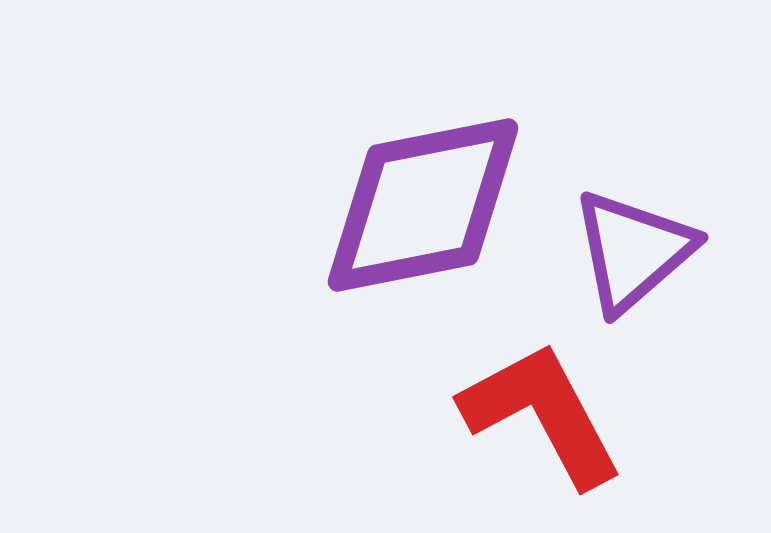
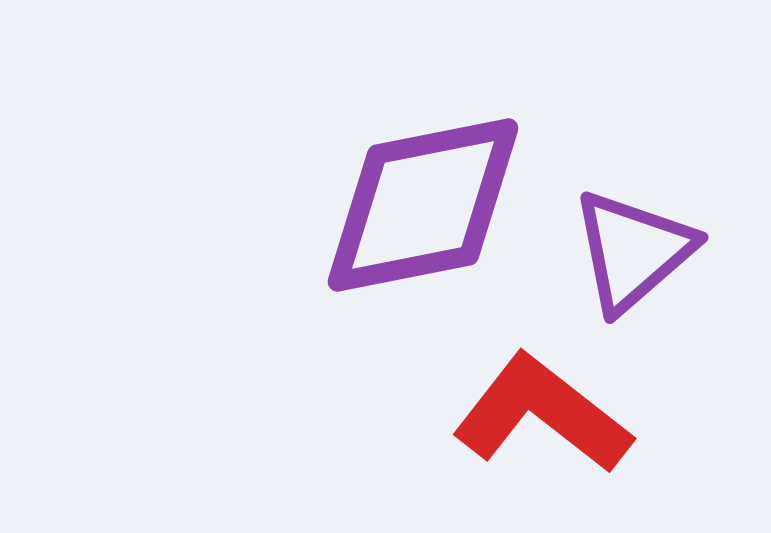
red L-shape: rotated 24 degrees counterclockwise
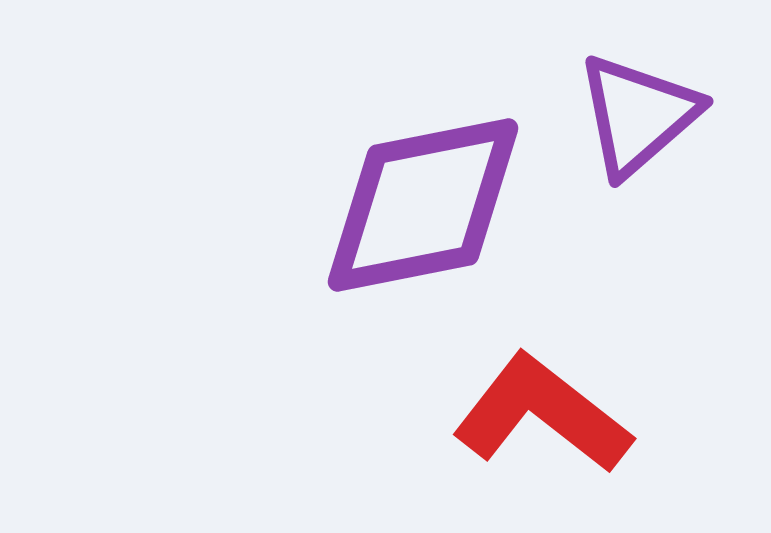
purple triangle: moved 5 px right, 136 px up
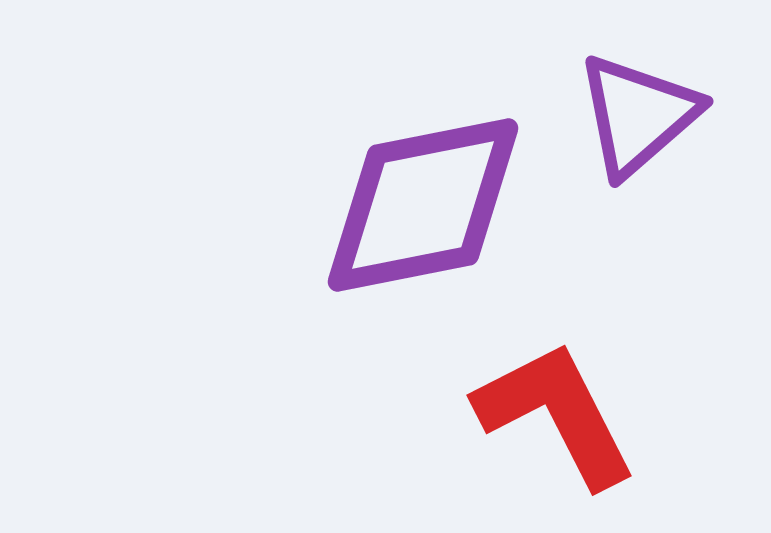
red L-shape: moved 14 px right; rotated 25 degrees clockwise
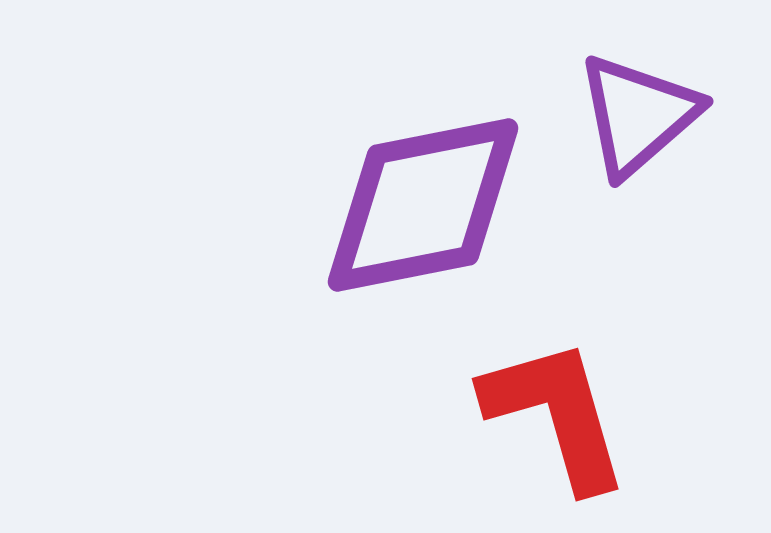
red L-shape: rotated 11 degrees clockwise
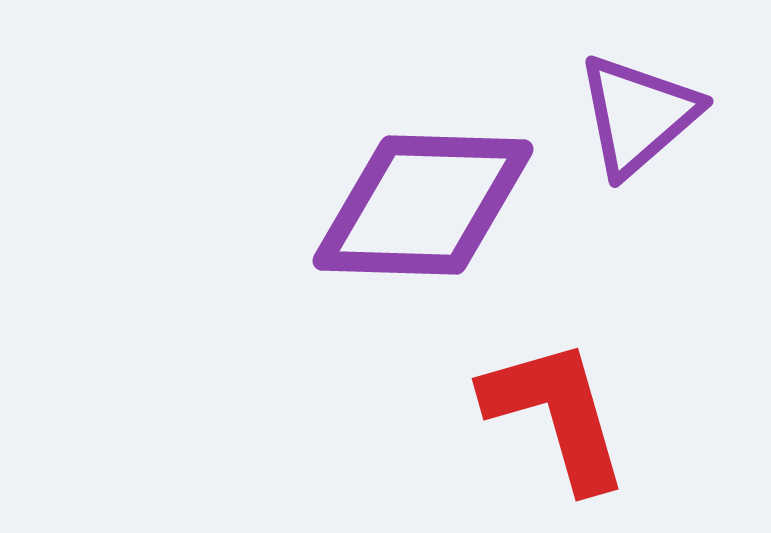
purple diamond: rotated 13 degrees clockwise
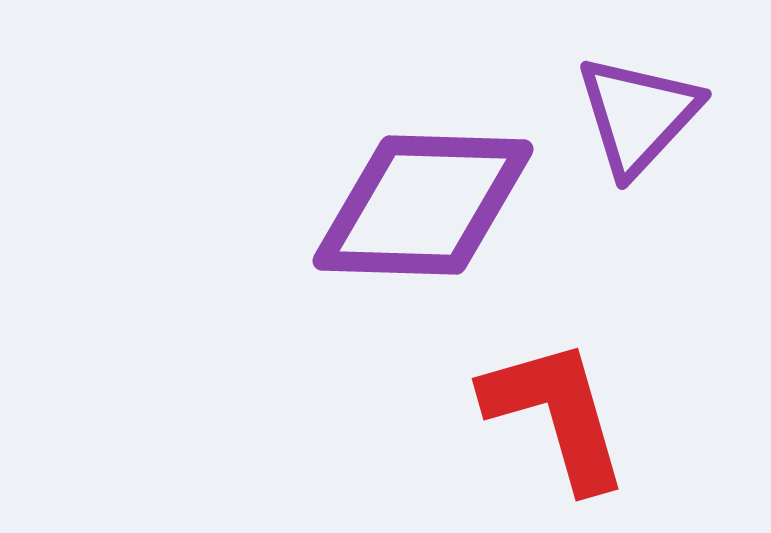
purple triangle: rotated 6 degrees counterclockwise
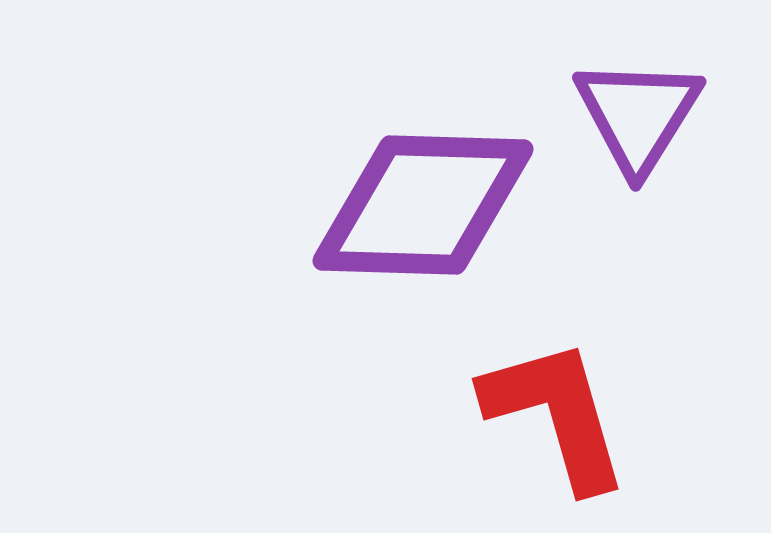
purple triangle: rotated 11 degrees counterclockwise
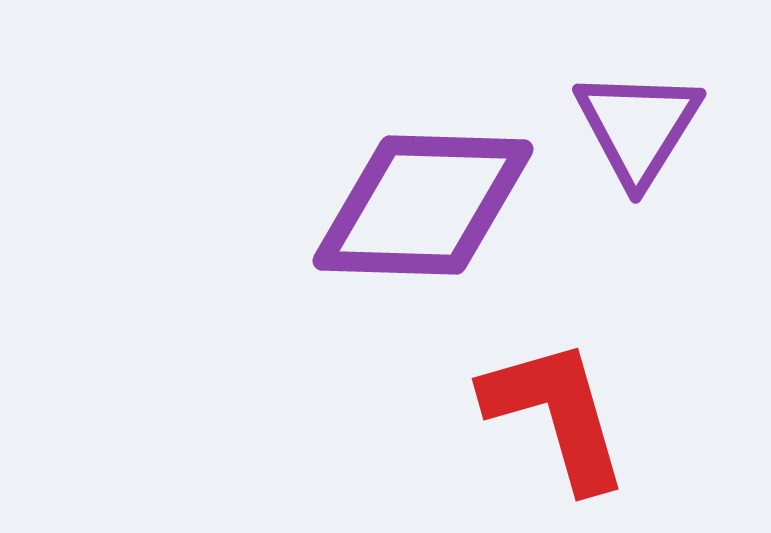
purple triangle: moved 12 px down
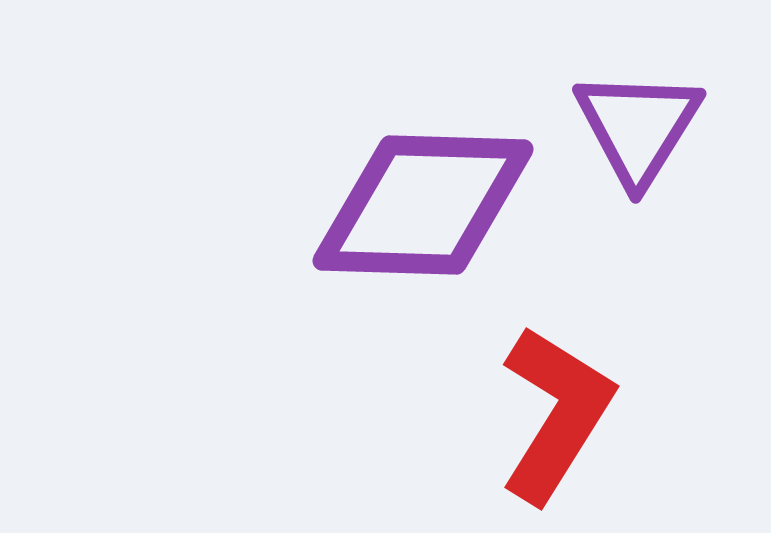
red L-shape: rotated 48 degrees clockwise
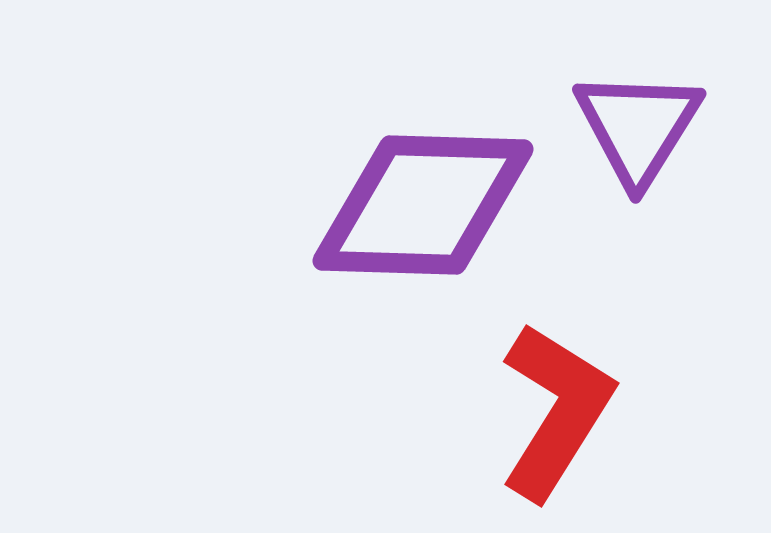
red L-shape: moved 3 px up
